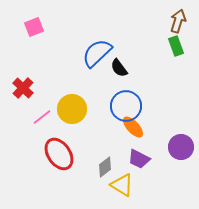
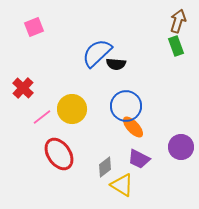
black semicircle: moved 3 px left, 4 px up; rotated 48 degrees counterclockwise
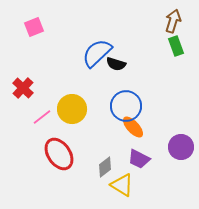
brown arrow: moved 5 px left
black semicircle: rotated 12 degrees clockwise
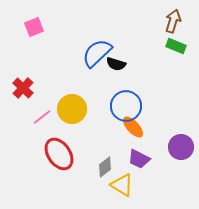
green rectangle: rotated 48 degrees counterclockwise
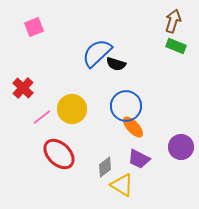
red ellipse: rotated 12 degrees counterclockwise
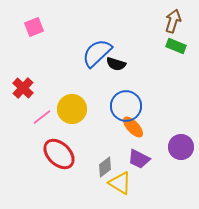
yellow triangle: moved 2 px left, 2 px up
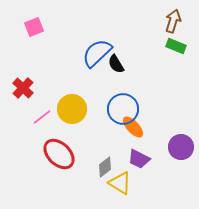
black semicircle: rotated 42 degrees clockwise
blue circle: moved 3 px left, 3 px down
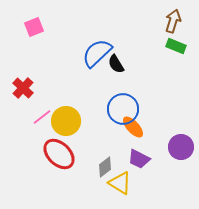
yellow circle: moved 6 px left, 12 px down
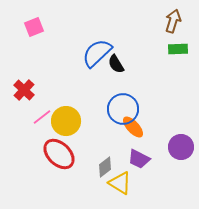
green rectangle: moved 2 px right, 3 px down; rotated 24 degrees counterclockwise
red cross: moved 1 px right, 2 px down
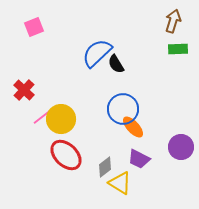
yellow circle: moved 5 px left, 2 px up
red ellipse: moved 7 px right, 1 px down
